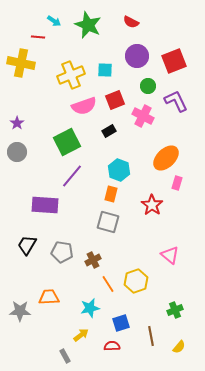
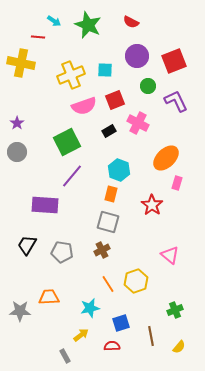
pink cross at (143, 116): moved 5 px left, 7 px down
brown cross at (93, 260): moved 9 px right, 10 px up
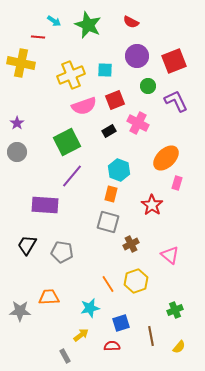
brown cross at (102, 250): moved 29 px right, 6 px up
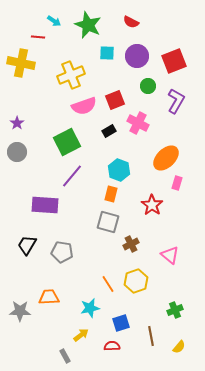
cyan square at (105, 70): moved 2 px right, 17 px up
purple L-shape at (176, 101): rotated 55 degrees clockwise
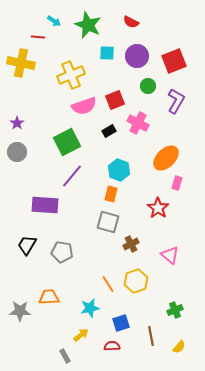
red star at (152, 205): moved 6 px right, 3 px down
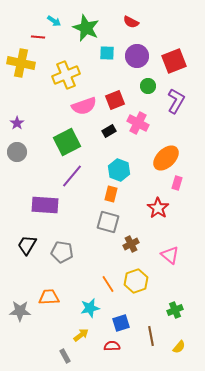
green star at (88, 25): moved 2 px left, 3 px down
yellow cross at (71, 75): moved 5 px left
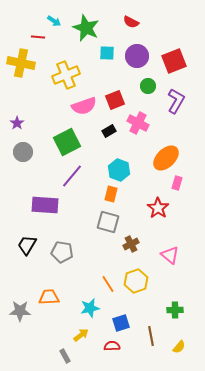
gray circle at (17, 152): moved 6 px right
green cross at (175, 310): rotated 21 degrees clockwise
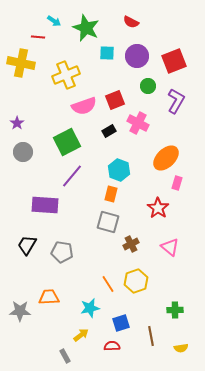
pink triangle at (170, 255): moved 8 px up
yellow semicircle at (179, 347): moved 2 px right, 1 px down; rotated 40 degrees clockwise
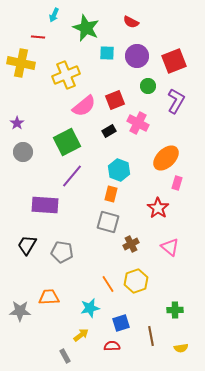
cyan arrow at (54, 21): moved 6 px up; rotated 80 degrees clockwise
pink semicircle at (84, 106): rotated 20 degrees counterclockwise
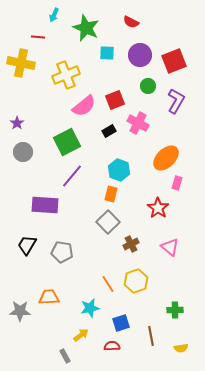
purple circle at (137, 56): moved 3 px right, 1 px up
gray square at (108, 222): rotated 30 degrees clockwise
